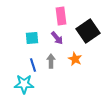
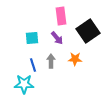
orange star: rotated 24 degrees counterclockwise
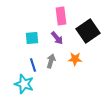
gray arrow: rotated 16 degrees clockwise
cyan star: rotated 18 degrees clockwise
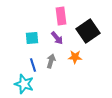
orange star: moved 2 px up
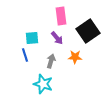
blue line: moved 8 px left, 10 px up
cyan star: moved 19 px right
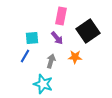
pink rectangle: rotated 18 degrees clockwise
blue line: moved 1 px down; rotated 48 degrees clockwise
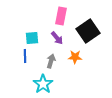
blue line: rotated 32 degrees counterclockwise
cyan star: rotated 18 degrees clockwise
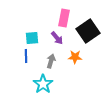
pink rectangle: moved 3 px right, 2 px down
blue line: moved 1 px right
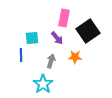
blue line: moved 5 px left, 1 px up
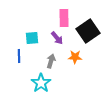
pink rectangle: rotated 12 degrees counterclockwise
blue line: moved 2 px left, 1 px down
cyan star: moved 2 px left, 1 px up
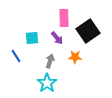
blue line: moved 3 px left; rotated 32 degrees counterclockwise
gray arrow: moved 1 px left
cyan star: moved 6 px right
